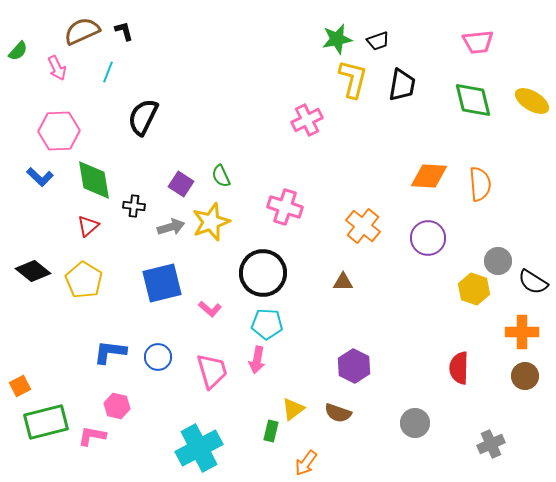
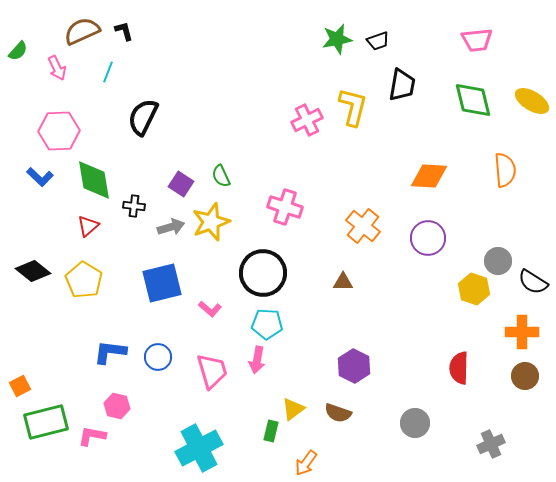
pink trapezoid at (478, 42): moved 1 px left, 2 px up
yellow L-shape at (353, 79): moved 28 px down
orange semicircle at (480, 184): moved 25 px right, 14 px up
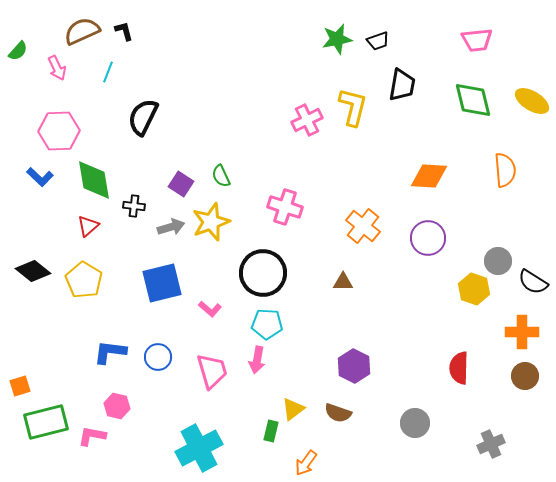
orange square at (20, 386): rotated 10 degrees clockwise
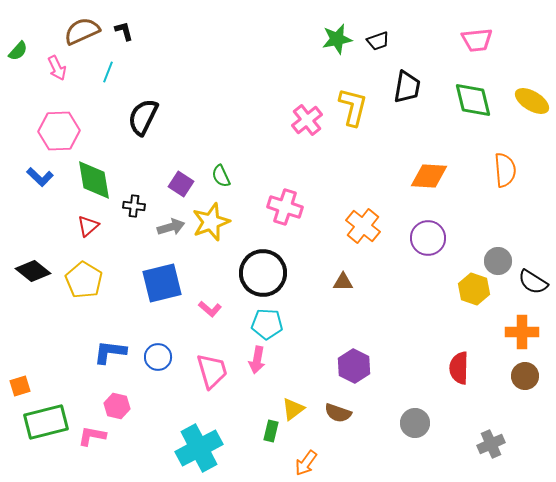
black trapezoid at (402, 85): moved 5 px right, 2 px down
pink cross at (307, 120): rotated 12 degrees counterclockwise
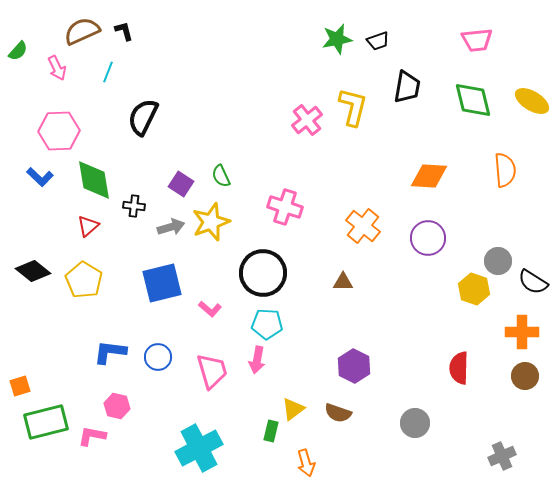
gray cross at (491, 444): moved 11 px right, 12 px down
orange arrow at (306, 463): rotated 52 degrees counterclockwise
